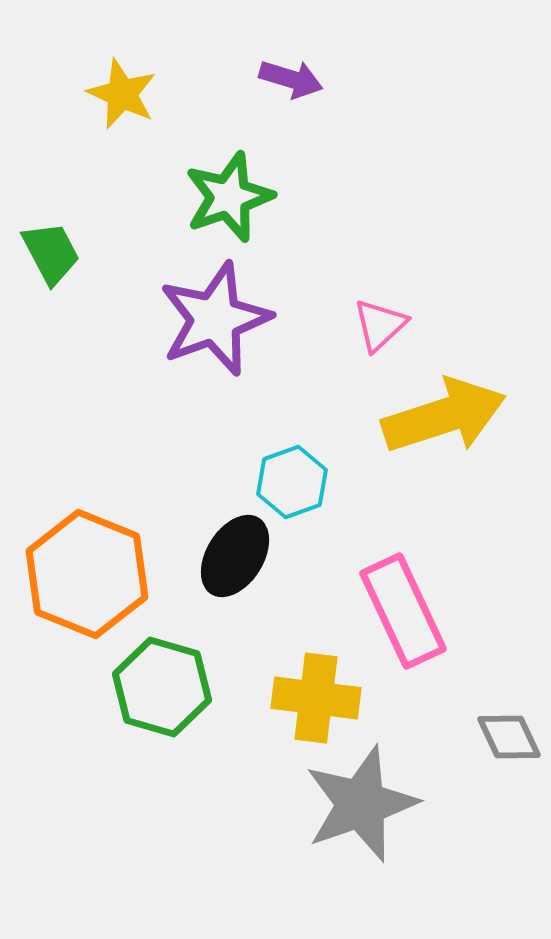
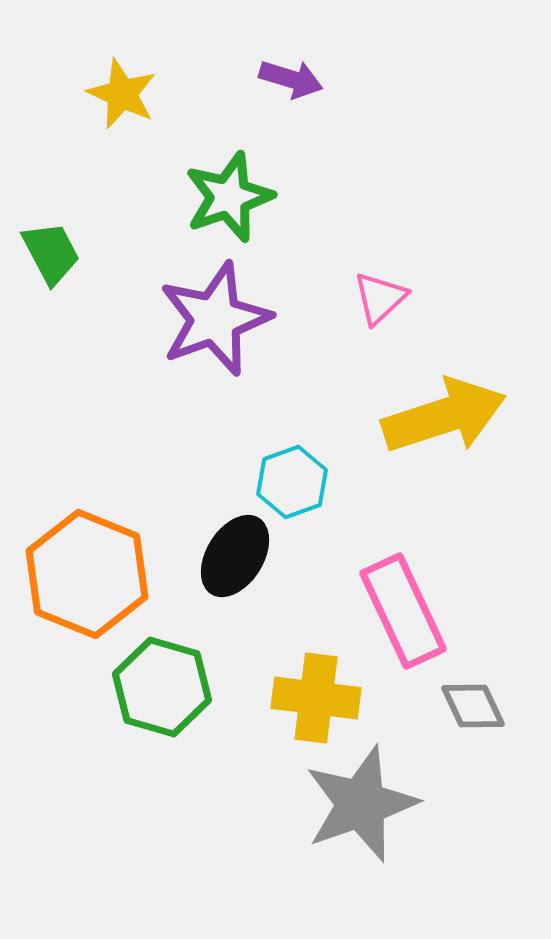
pink triangle: moved 27 px up
gray diamond: moved 36 px left, 31 px up
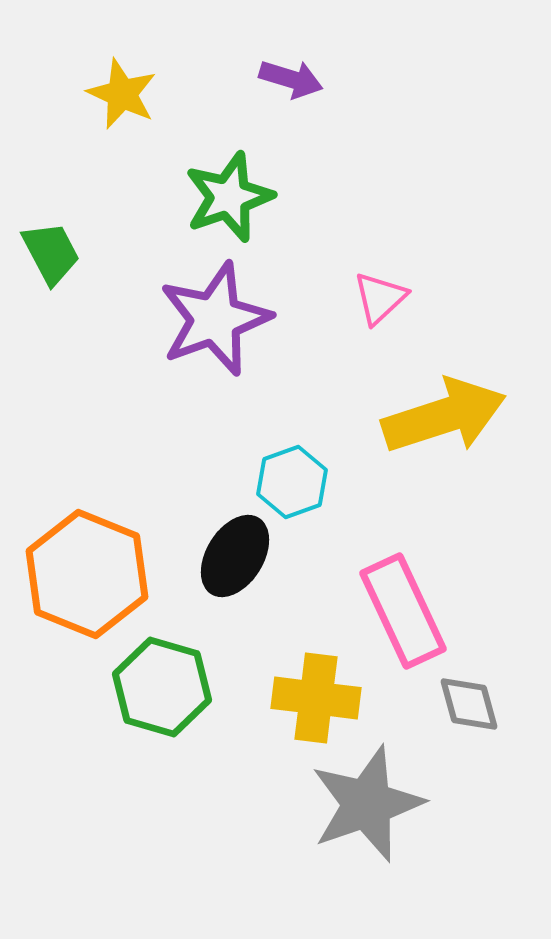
gray diamond: moved 4 px left, 2 px up; rotated 10 degrees clockwise
gray star: moved 6 px right
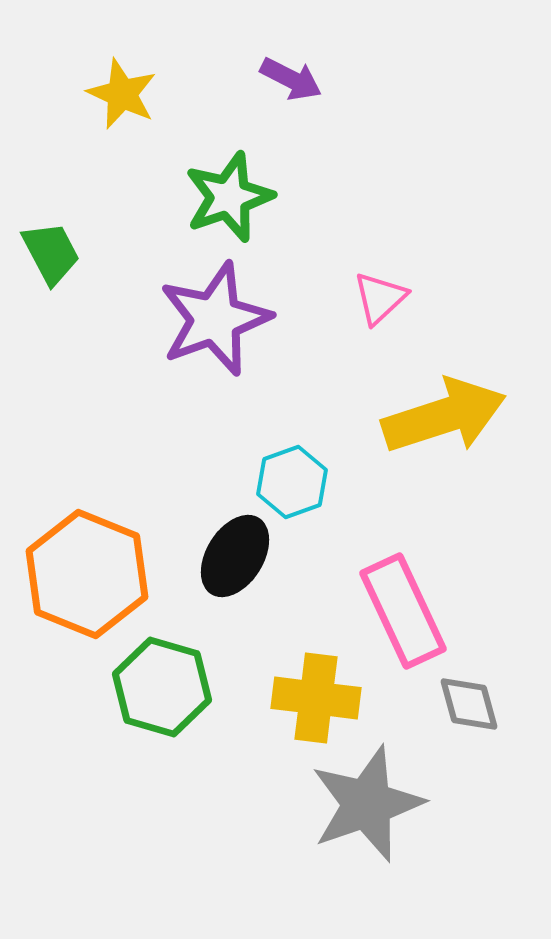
purple arrow: rotated 10 degrees clockwise
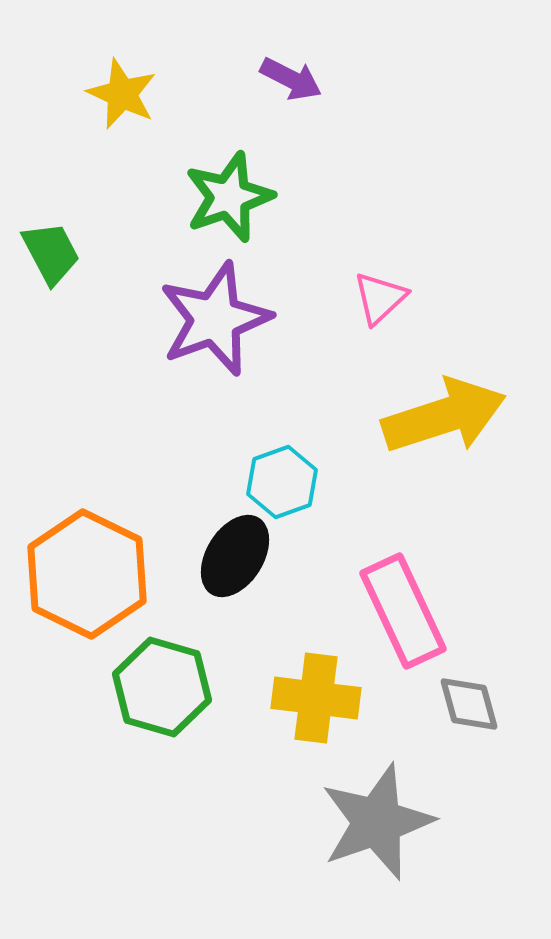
cyan hexagon: moved 10 px left
orange hexagon: rotated 4 degrees clockwise
gray star: moved 10 px right, 18 px down
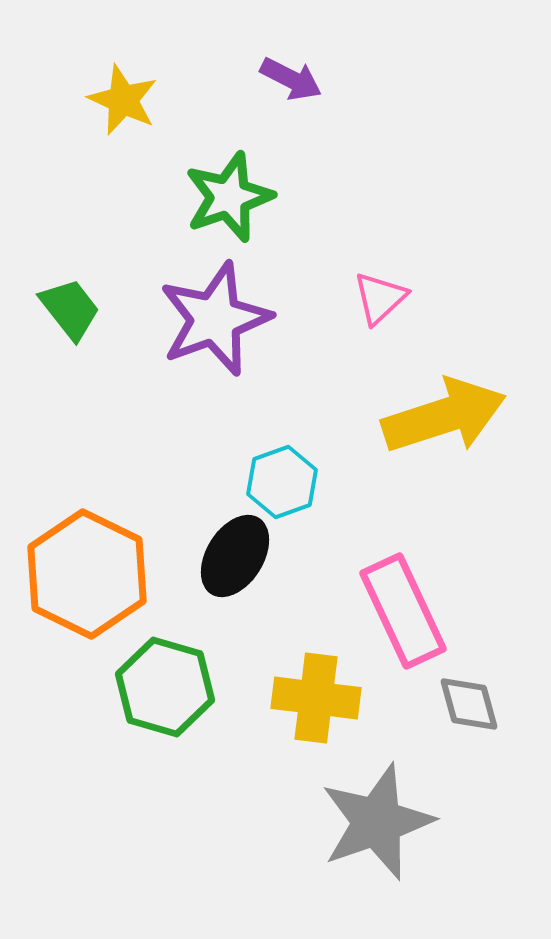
yellow star: moved 1 px right, 6 px down
green trapezoid: moved 19 px right, 56 px down; rotated 10 degrees counterclockwise
green hexagon: moved 3 px right
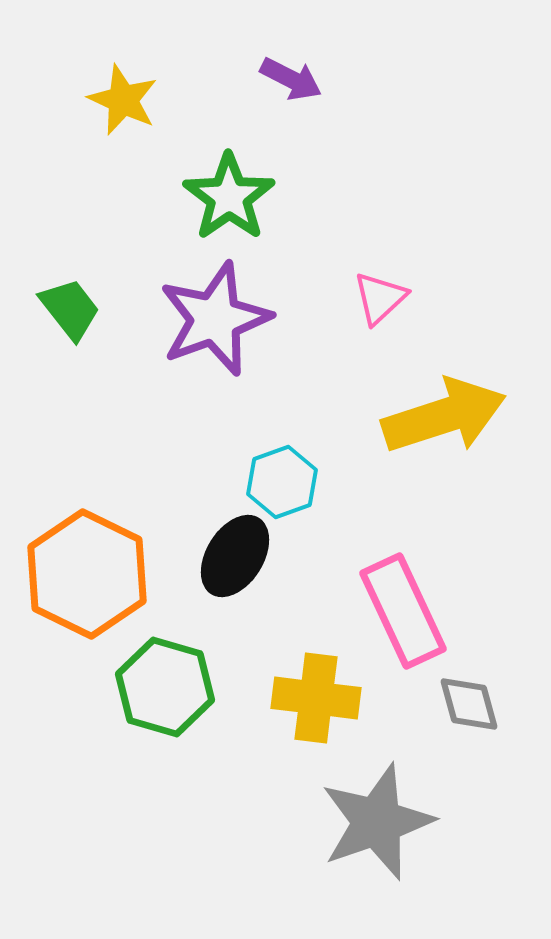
green star: rotated 16 degrees counterclockwise
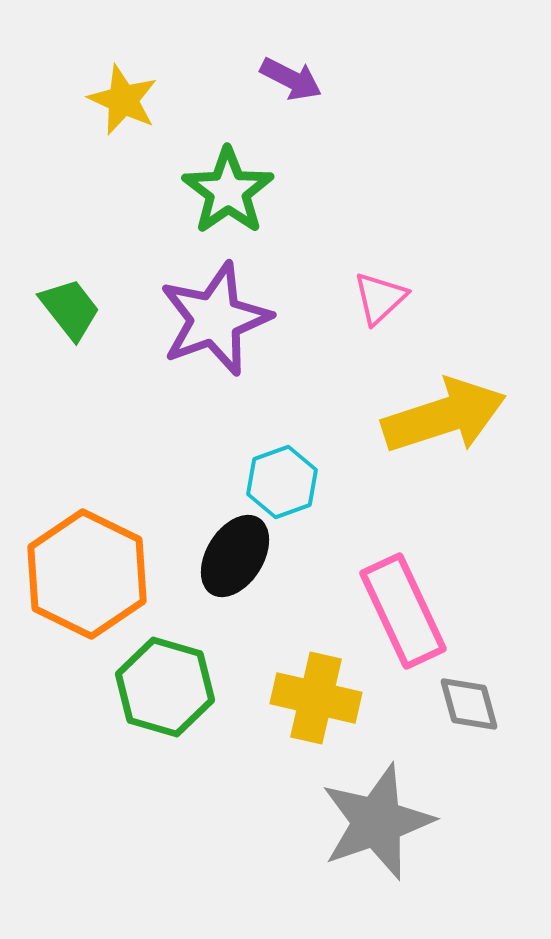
green star: moved 1 px left, 6 px up
yellow cross: rotated 6 degrees clockwise
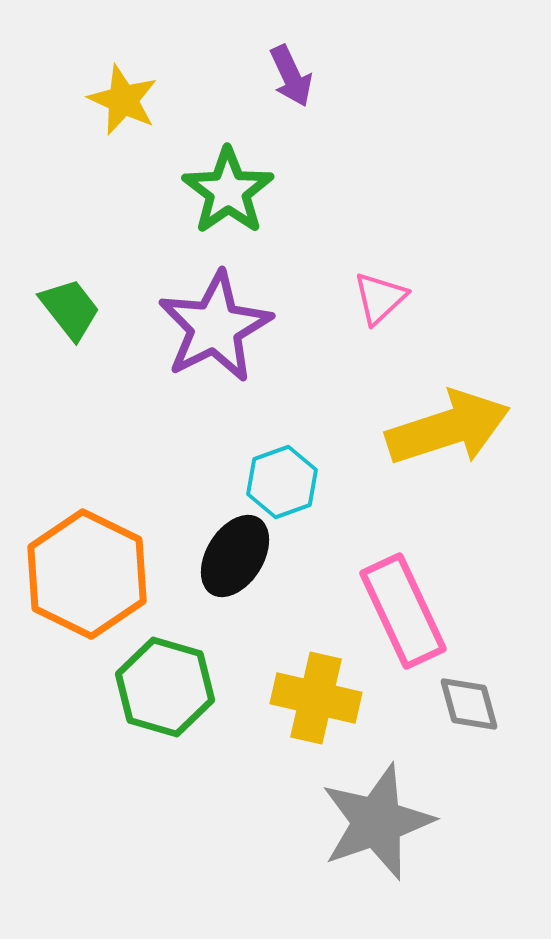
purple arrow: moved 3 px up; rotated 38 degrees clockwise
purple star: moved 8 px down; rotated 7 degrees counterclockwise
yellow arrow: moved 4 px right, 12 px down
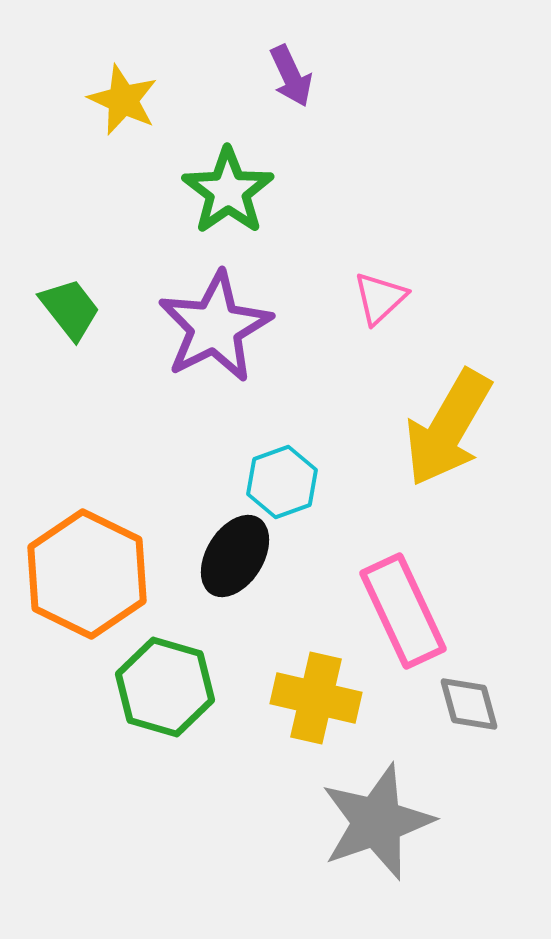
yellow arrow: rotated 138 degrees clockwise
